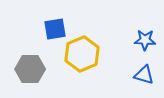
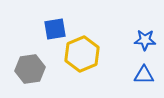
gray hexagon: rotated 8 degrees counterclockwise
blue triangle: rotated 15 degrees counterclockwise
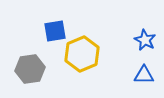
blue square: moved 2 px down
blue star: rotated 25 degrees clockwise
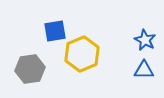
blue triangle: moved 5 px up
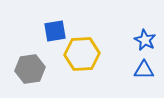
yellow hexagon: rotated 20 degrees clockwise
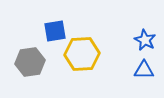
gray hexagon: moved 7 px up
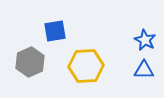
yellow hexagon: moved 4 px right, 12 px down
gray hexagon: rotated 16 degrees counterclockwise
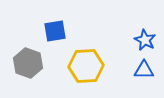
gray hexagon: moved 2 px left, 1 px down; rotated 16 degrees counterclockwise
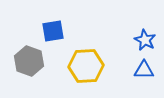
blue square: moved 2 px left
gray hexagon: moved 1 px right, 2 px up
